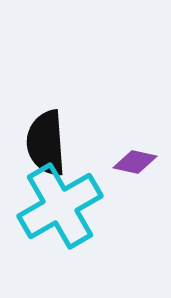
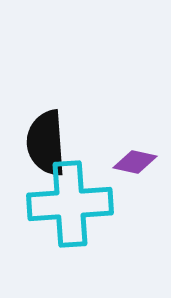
cyan cross: moved 10 px right, 2 px up; rotated 26 degrees clockwise
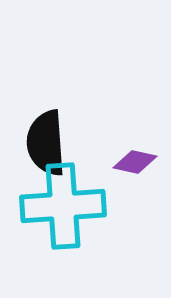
cyan cross: moved 7 px left, 2 px down
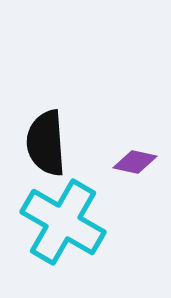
cyan cross: moved 16 px down; rotated 34 degrees clockwise
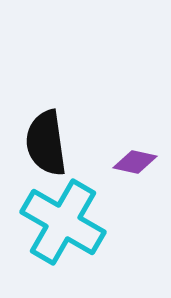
black semicircle: rotated 4 degrees counterclockwise
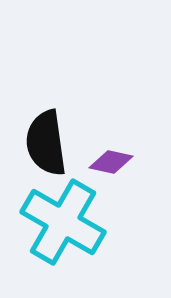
purple diamond: moved 24 px left
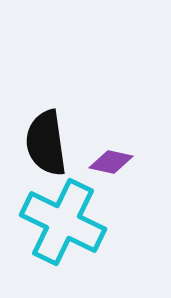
cyan cross: rotated 4 degrees counterclockwise
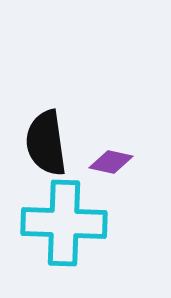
cyan cross: moved 1 px right, 1 px down; rotated 24 degrees counterclockwise
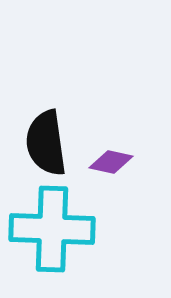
cyan cross: moved 12 px left, 6 px down
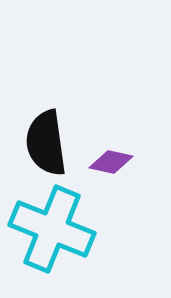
cyan cross: rotated 20 degrees clockwise
